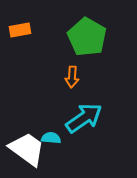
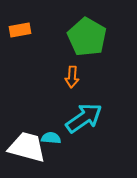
white trapezoid: moved 2 px up; rotated 21 degrees counterclockwise
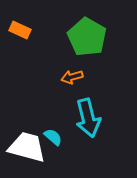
orange rectangle: rotated 35 degrees clockwise
orange arrow: rotated 70 degrees clockwise
cyan arrow: moved 4 px right; rotated 111 degrees clockwise
cyan semicircle: moved 2 px right, 1 px up; rotated 36 degrees clockwise
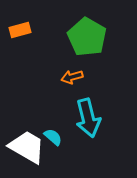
orange rectangle: rotated 40 degrees counterclockwise
white trapezoid: rotated 15 degrees clockwise
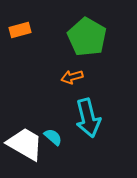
white trapezoid: moved 2 px left, 3 px up
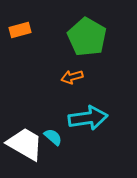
cyan arrow: rotated 84 degrees counterclockwise
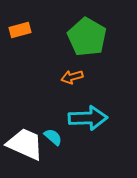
cyan arrow: rotated 6 degrees clockwise
white trapezoid: rotated 6 degrees counterclockwise
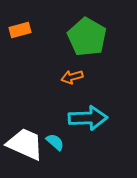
cyan semicircle: moved 2 px right, 5 px down
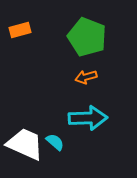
green pentagon: rotated 9 degrees counterclockwise
orange arrow: moved 14 px right
